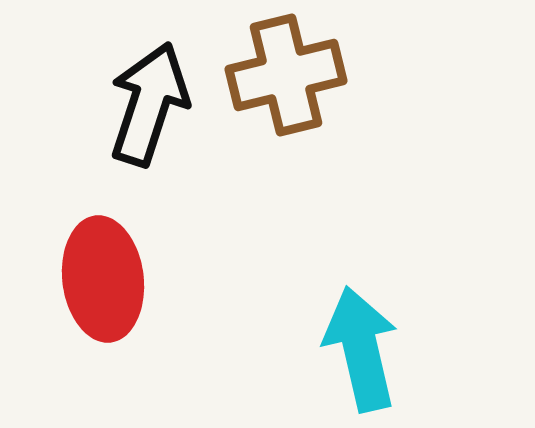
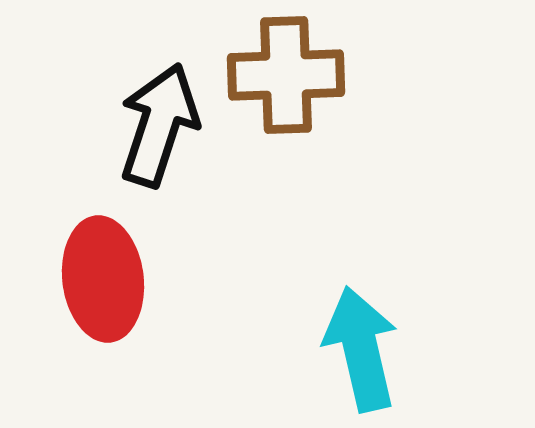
brown cross: rotated 12 degrees clockwise
black arrow: moved 10 px right, 21 px down
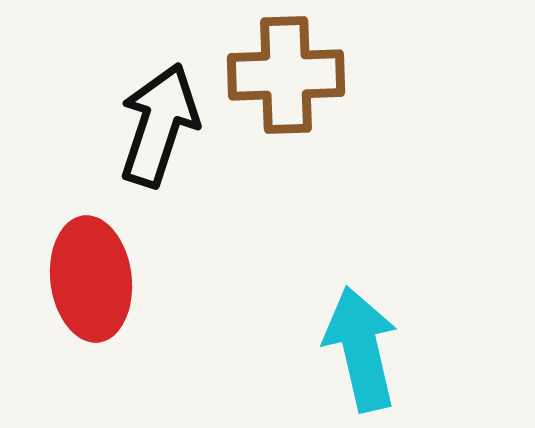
red ellipse: moved 12 px left
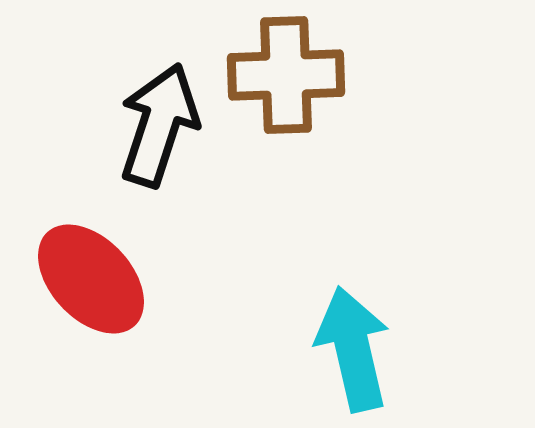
red ellipse: rotated 36 degrees counterclockwise
cyan arrow: moved 8 px left
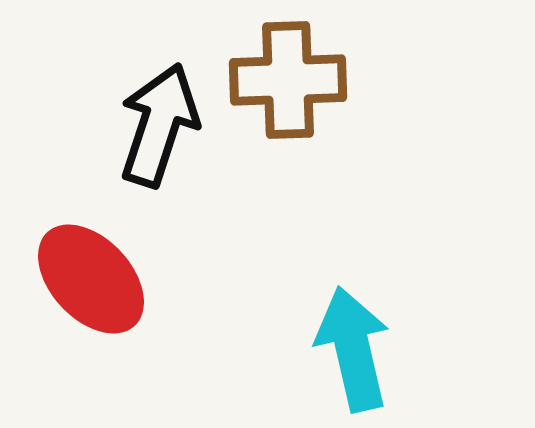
brown cross: moved 2 px right, 5 px down
